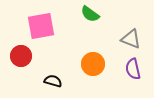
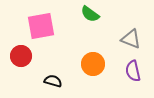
purple semicircle: moved 2 px down
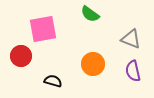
pink square: moved 2 px right, 3 px down
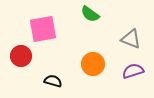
purple semicircle: rotated 85 degrees clockwise
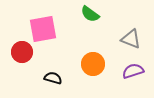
red circle: moved 1 px right, 4 px up
black semicircle: moved 3 px up
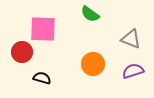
pink square: rotated 12 degrees clockwise
black semicircle: moved 11 px left
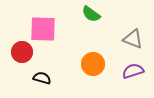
green semicircle: moved 1 px right
gray triangle: moved 2 px right
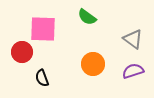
green semicircle: moved 4 px left, 3 px down
gray triangle: rotated 15 degrees clockwise
black semicircle: rotated 126 degrees counterclockwise
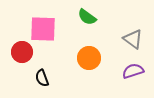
orange circle: moved 4 px left, 6 px up
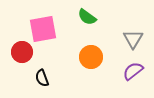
pink square: rotated 12 degrees counterclockwise
gray triangle: rotated 25 degrees clockwise
orange circle: moved 2 px right, 1 px up
purple semicircle: rotated 20 degrees counterclockwise
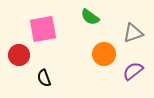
green semicircle: moved 3 px right
gray triangle: moved 6 px up; rotated 40 degrees clockwise
red circle: moved 3 px left, 3 px down
orange circle: moved 13 px right, 3 px up
black semicircle: moved 2 px right
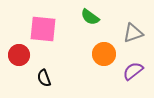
pink square: rotated 16 degrees clockwise
